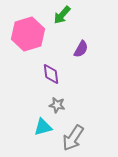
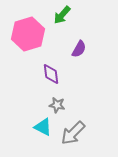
purple semicircle: moved 2 px left
cyan triangle: rotated 42 degrees clockwise
gray arrow: moved 5 px up; rotated 12 degrees clockwise
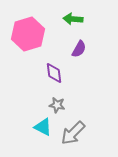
green arrow: moved 11 px right, 4 px down; rotated 54 degrees clockwise
purple diamond: moved 3 px right, 1 px up
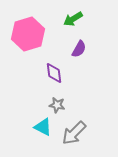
green arrow: rotated 36 degrees counterclockwise
gray arrow: moved 1 px right
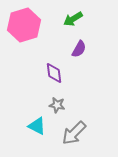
pink hexagon: moved 4 px left, 9 px up
cyan triangle: moved 6 px left, 1 px up
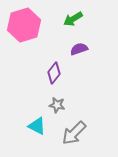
purple semicircle: rotated 138 degrees counterclockwise
purple diamond: rotated 45 degrees clockwise
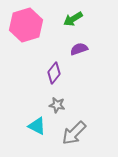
pink hexagon: moved 2 px right
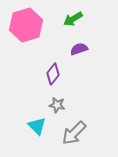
purple diamond: moved 1 px left, 1 px down
cyan triangle: rotated 18 degrees clockwise
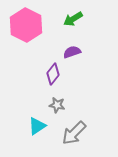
pink hexagon: rotated 16 degrees counterclockwise
purple semicircle: moved 7 px left, 3 px down
cyan triangle: rotated 42 degrees clockwise
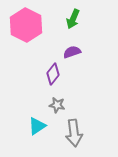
green arrow: rotated 36 degrees counterclockwise
gray arrow: rotated 52 degrees counterclockwise
